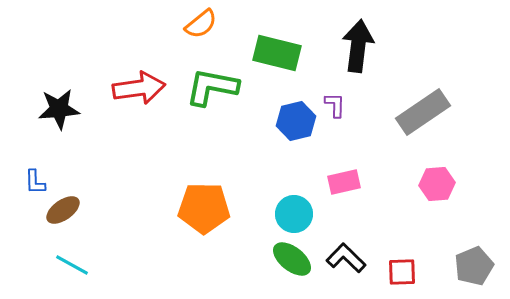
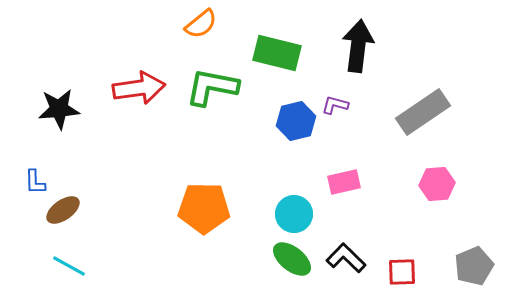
purple L-shape: rotated 76 degrees counterclockwise
cyan line: moved 3 px left, 1 px down
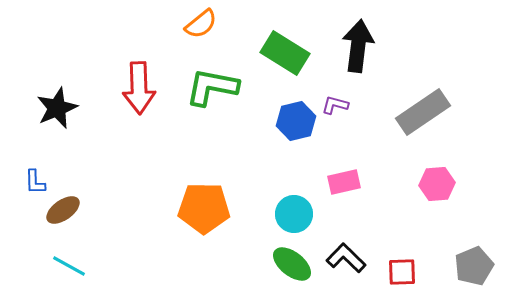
green rectangle: moved 8 px right; rotated 18 degrees clockwise
red arrow: rotated 96 degrees clockwise
black star: moved 2 px left, 1 px up; rotated 18 degrees counterclockwise
green ellipse: moved 5 px down
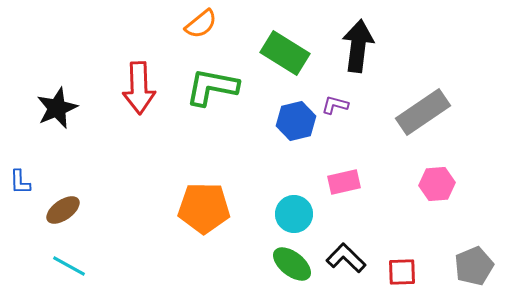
blue L-shape: moved 15 px left
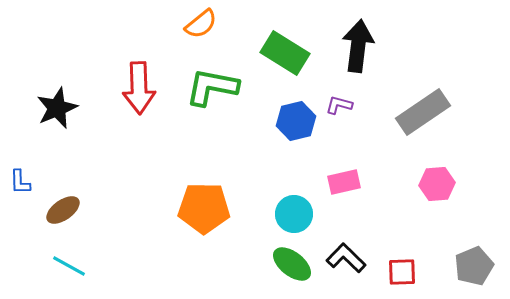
purple L-shape: moved 4 px right
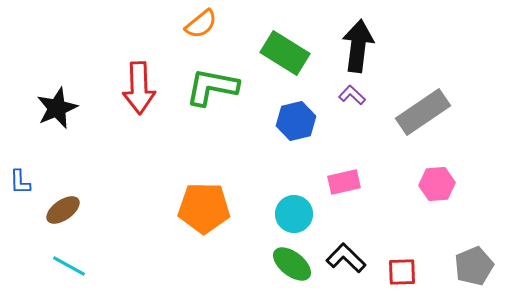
purple L-shape: moved 13 px right, 10 px up; rotated 28 degrees clockwise
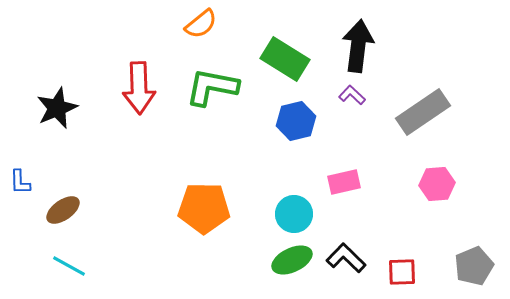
green rectangle: moved 6 px down
green ellipse: moved 4 px up; rotated 63 degrees counterclockwise
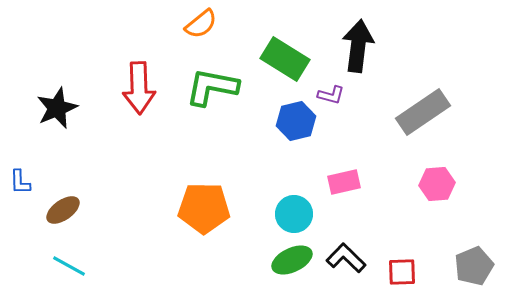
purple L-shape: moved 21 px left; rotated 152 degrees clockwise
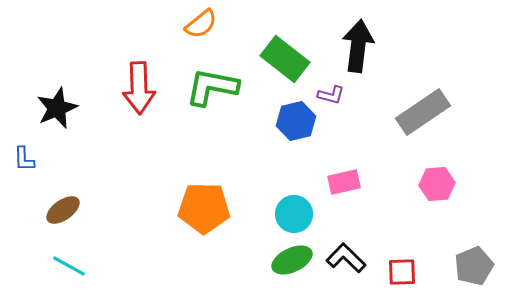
green rectangle: rotated 6 degrees clockwise
blue L-shape: moved 4 px right, 23 px up
